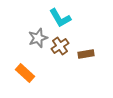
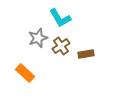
brown cross: moved 1 px right
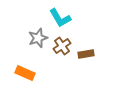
brown cross: moved 1 px right
orange rectangle: rotated 18 degrees counterclockwise
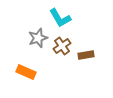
brown rectangle: moved 1 px down
orange rectangle: moved 1 px right, 1 px up
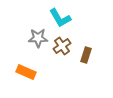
gray star: rotated 18 degrees clockwise
brown rectangle: rotated 63 degrees counterclockwise
